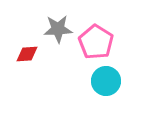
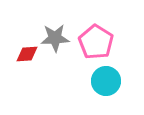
gray star: moved 3 px left, 9 px down
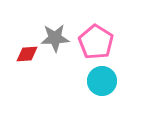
cyan circle: moved 4 px left
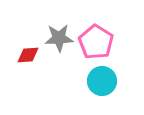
gray star: moved 4 px right
red diamond: moved 1 px right, 1 px down
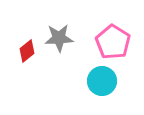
pink pentagon: moved 17 px right
red diamond: moved 1 px left, 4 px up; rotated 35 degrees counterclockwise
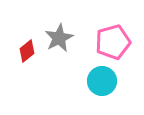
gray star: rotated 24 degrees counterclockwise
pink pentagon: rotated 24 degrees clockwise
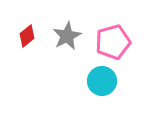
gray star: moved 8 px right, 2 px up
red diamond: moved 15 px up
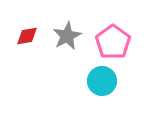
red diamond: rotated 30 degrees clockwise
pink pentagon: rotated 20 degrees counterclockwise
